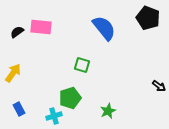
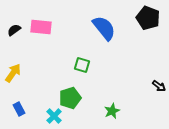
black semicircle: moved 3 px left, 2 px up
green star: moved 4 px right
cyan cross: rotated 28 degrees counterclockwise
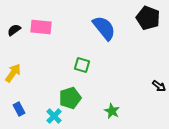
green star: rotated 21 degrees counterclockwise
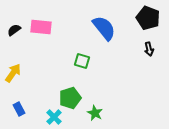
green square: moved 4 px up
black arrow: moved 10 px left, 37 px up; rotated 40 degrees clockwise
green star: moved 17 px left, 2 px down
cyan cross: moved 1 px down
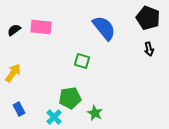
green pentagon: rotated 10 degrees clockwise
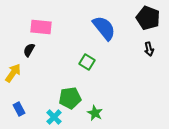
black semicircle: moved 15 px right, 20 px down; rotated 24 degrees counterclockwise
green square: moved 5 px right, 1 px down; rotated 14 degrees clockwise
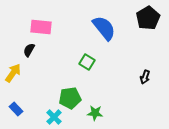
black pentagon: rotated 20 degrees clockwise
black arrow: moved 4 px left, 28 px down; rotated 32 degrees clockwise
blue rectangle: moved 3 px left; rotated 16 degrees counterclockwise
green star: rotated 21 degrees counterclockwise
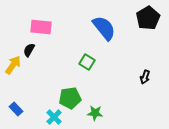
yellow arrow: moved 8 px up
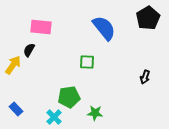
green square: rotated 28 degrees counterclockwise
green pentagon: moved 1 px left, 1 px up
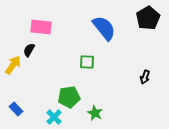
green star: rotated 21 degrees clockwise
